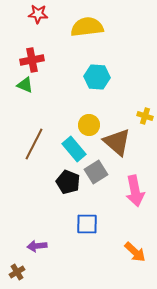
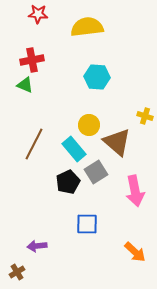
black pentagon: rotated 25 degrees clockwise
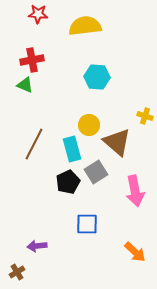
yellow semicircle: moved 2 px left, 1 px up
cyan rectangle: moved 2 px left; rotated 25 degrees clockwise
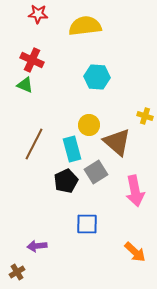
red cross: rotated 35 degrees clockwise
black pentagon: moved 2 px left, 1 px up
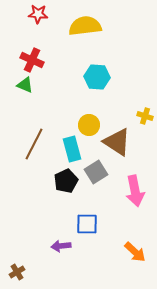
brown triangle: rotated 8 degrees counterclockwise
purple arrow: moved 24 px right
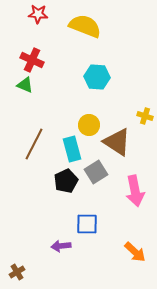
yellow semicircle: rotated 28 degrees clockwise
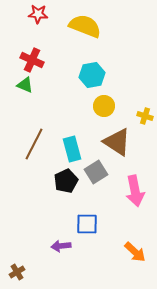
cyan hexagon: moved 5 px left, 2 px up; rotated 15 degrees counterclockwise
yellow circle: moved 15 px right, 19 px up
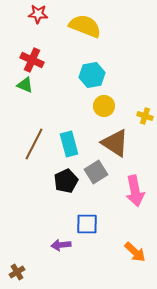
brown triangle: moved 2 px left, 1 px down
cyan rectangle: moved 3 px left, 5 px up
purple arrow: moved 1 px up
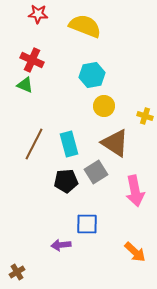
black pentagon: rotated 20 degrees clockwise
